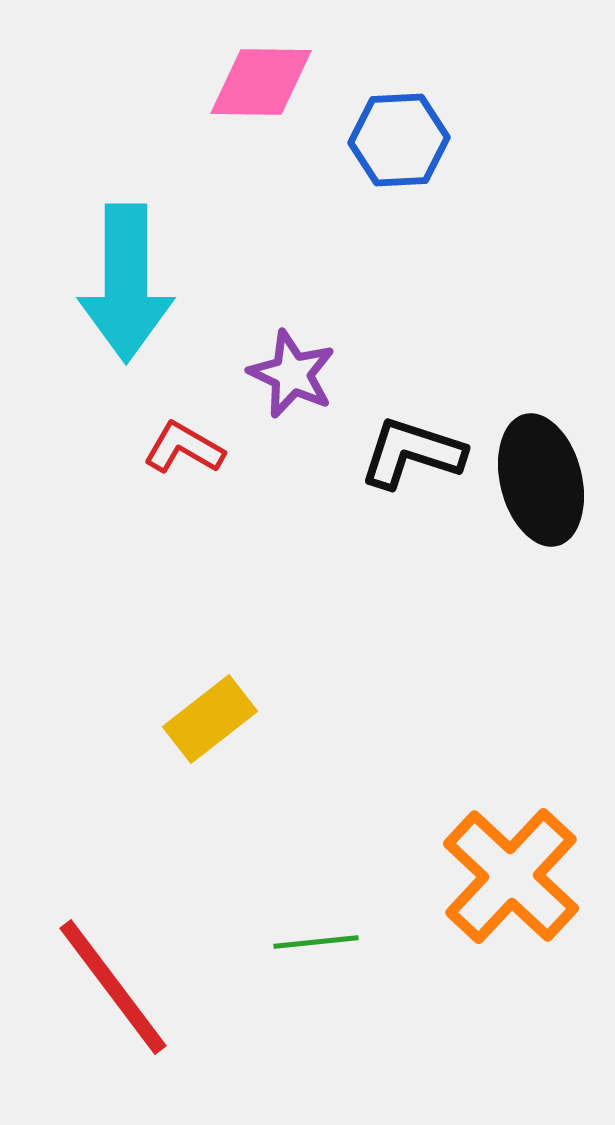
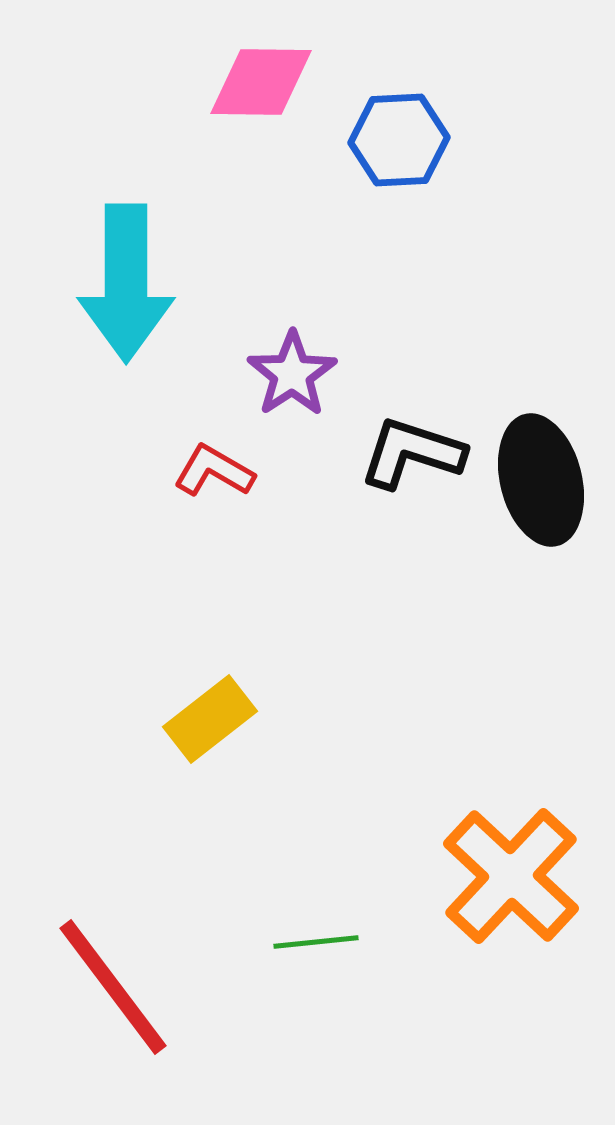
purple star: rotated 14 degrees clockwise
red L-shape: moved 30 px right, 23 px down
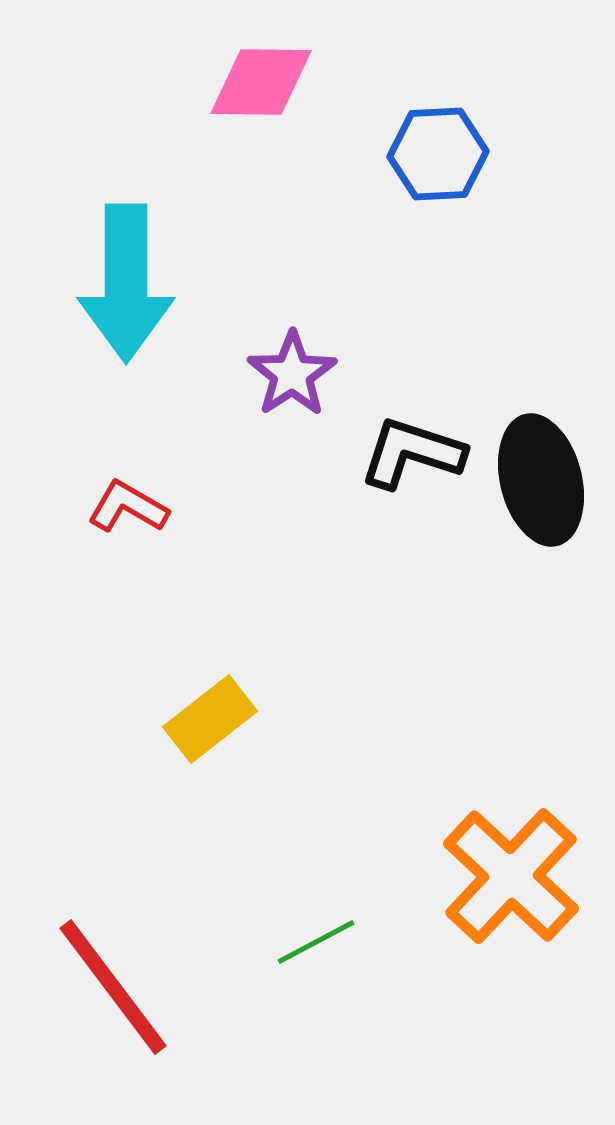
blue hexagon: moved 39 px right, 14 px down
red L-shape: moved 86 px left, 36 px down
green line: rotated 22 degrees counterclockwise
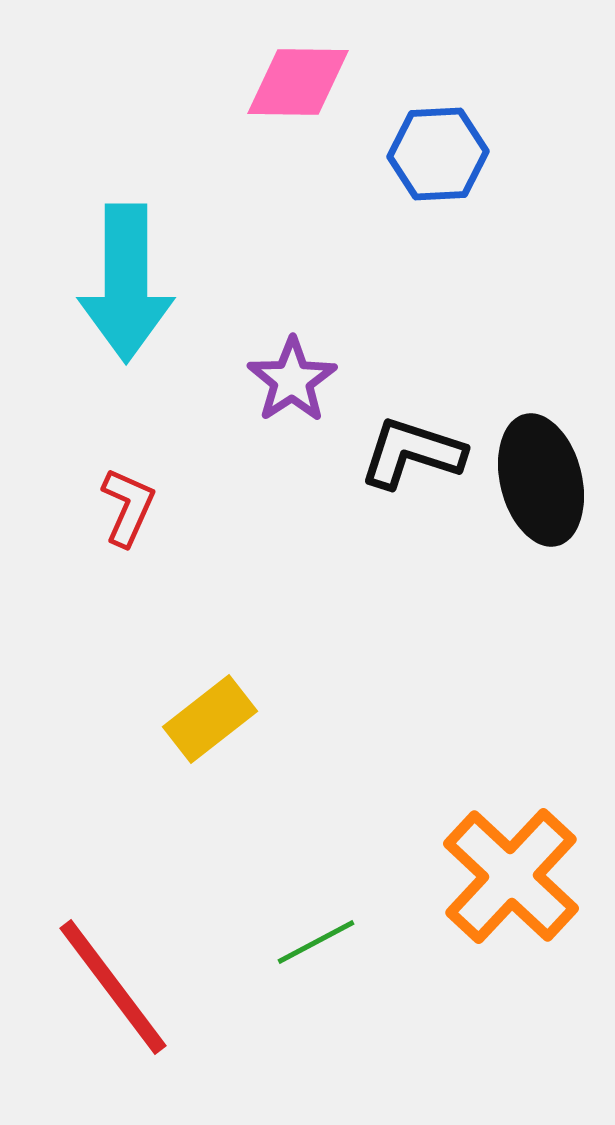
pink diamond: moved 37 px right
purple star: moved 6 px down
red L-shape: rotated 84 degrees clockwise
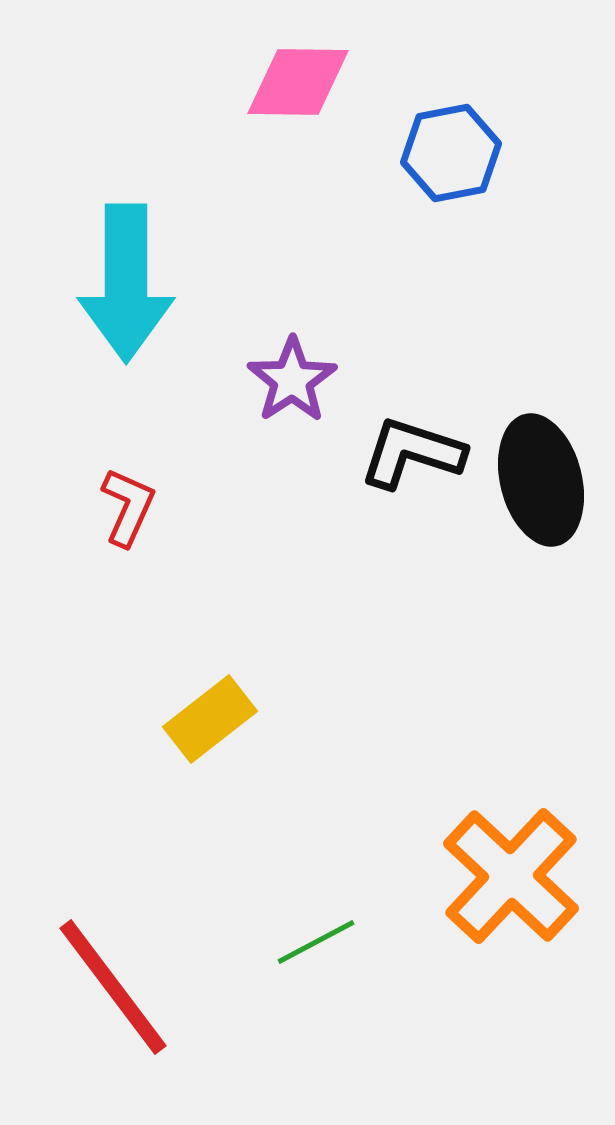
blue hexagon: moved 13 px right, 1 px up; rotated 8 degrees counterclockwise
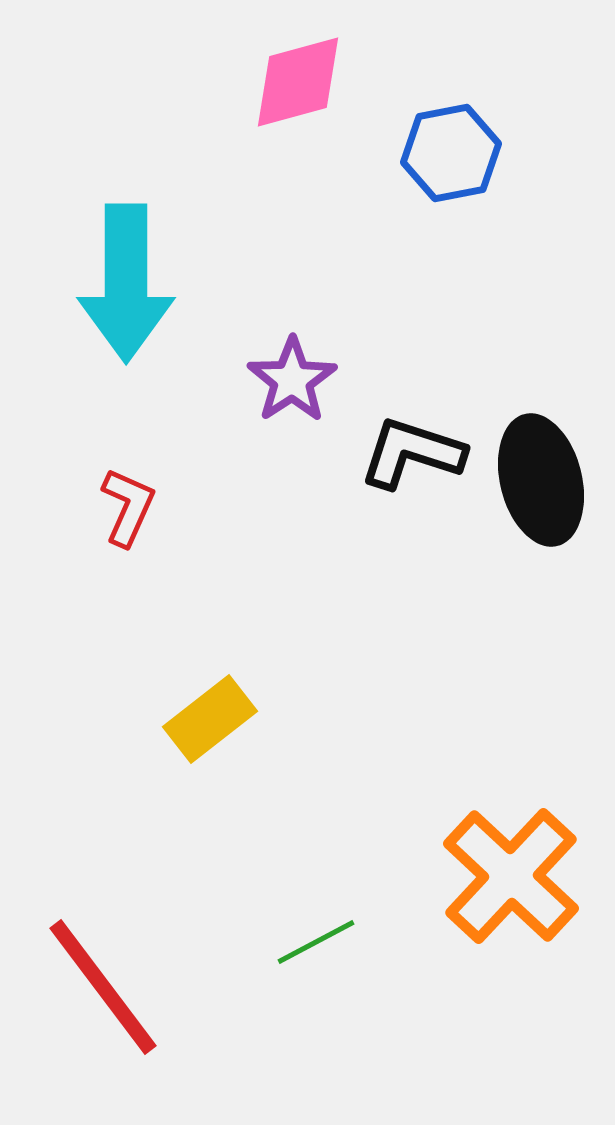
pink diamond: rotated 16 degrees counterclockwise
red line: moved 10 px left
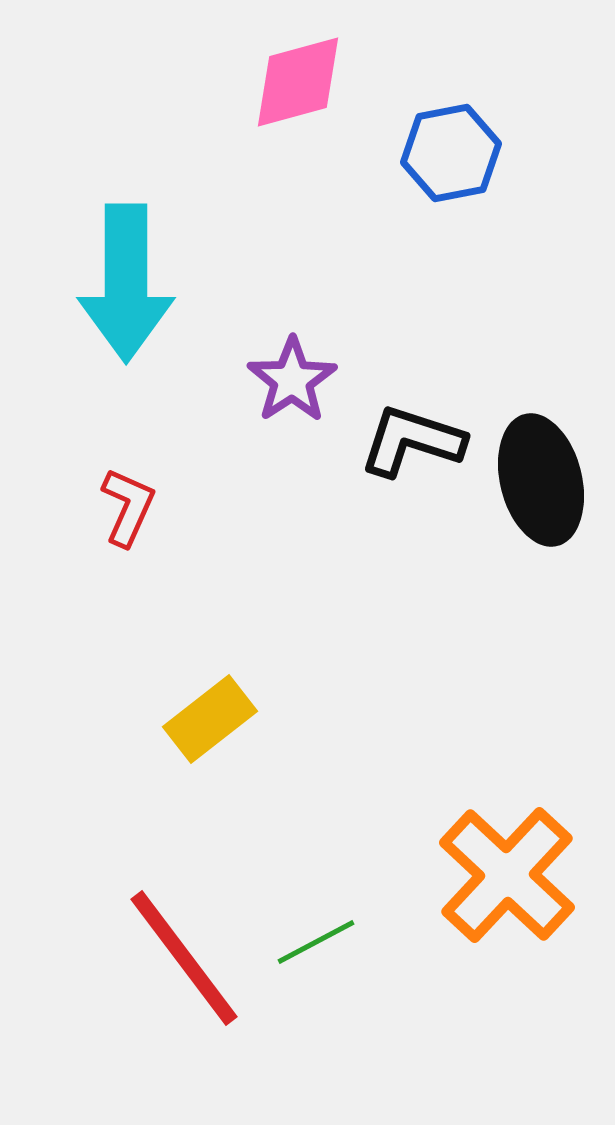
black L-shape: moved 12 px up
orange cross: moved 4 px left, 1 px up
red line: moved 81 px right, 29 px up
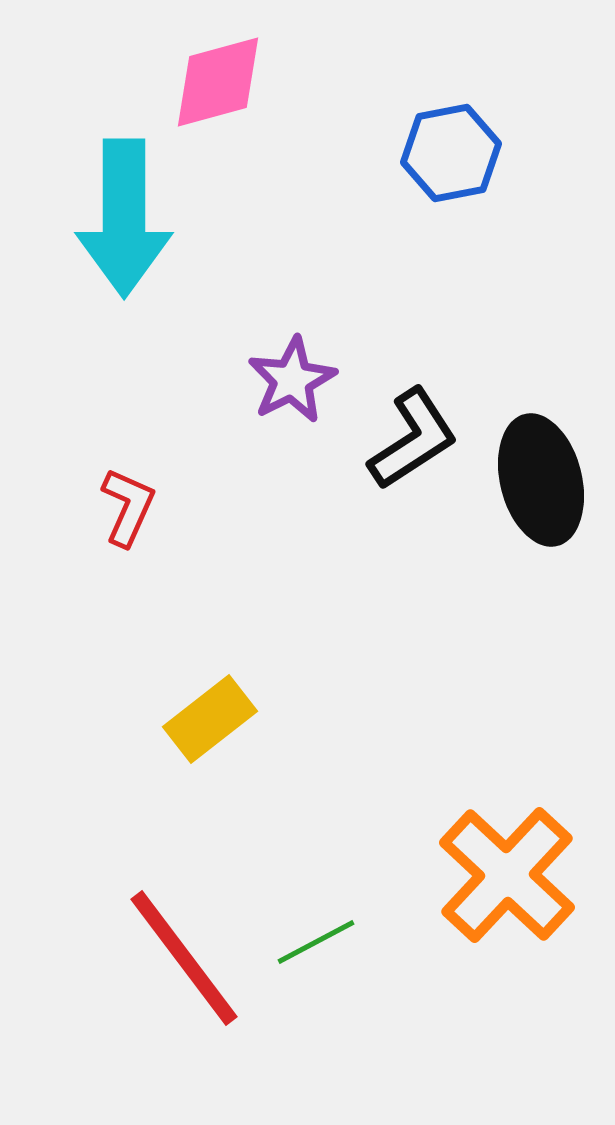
pink diamond: moved 80 px left
cyan arrow: moved 2 px left, 65 px up
purple star: rotated 6 degrees clockwise
black L-shape: moved 1 px right, 2 px up; rotated 129 degrees clockwise
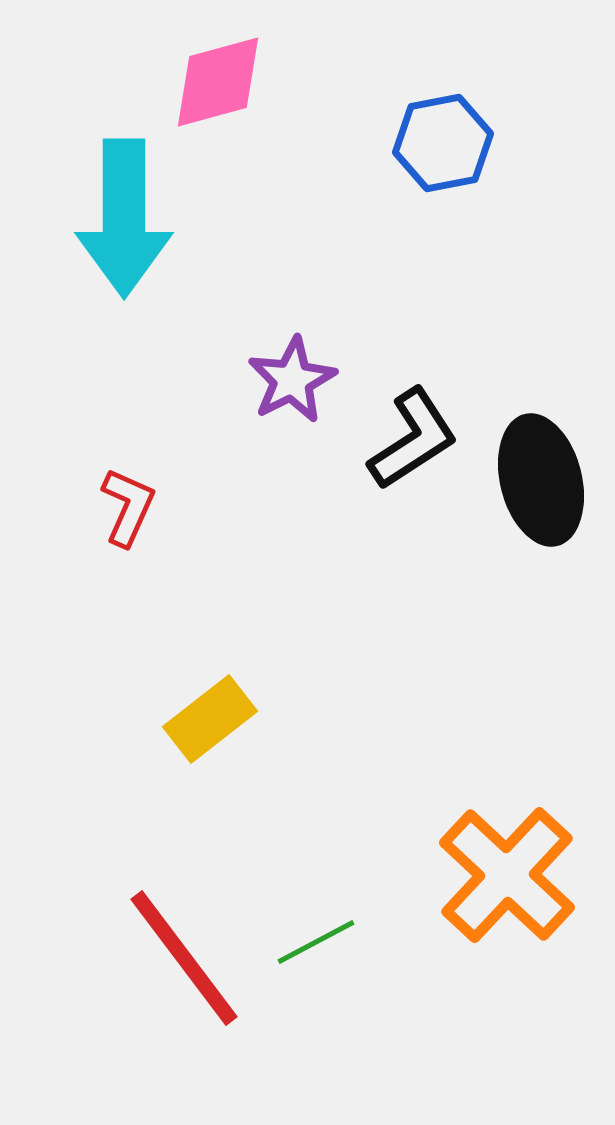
blue hexagon: moved 8 px left, 10 px up
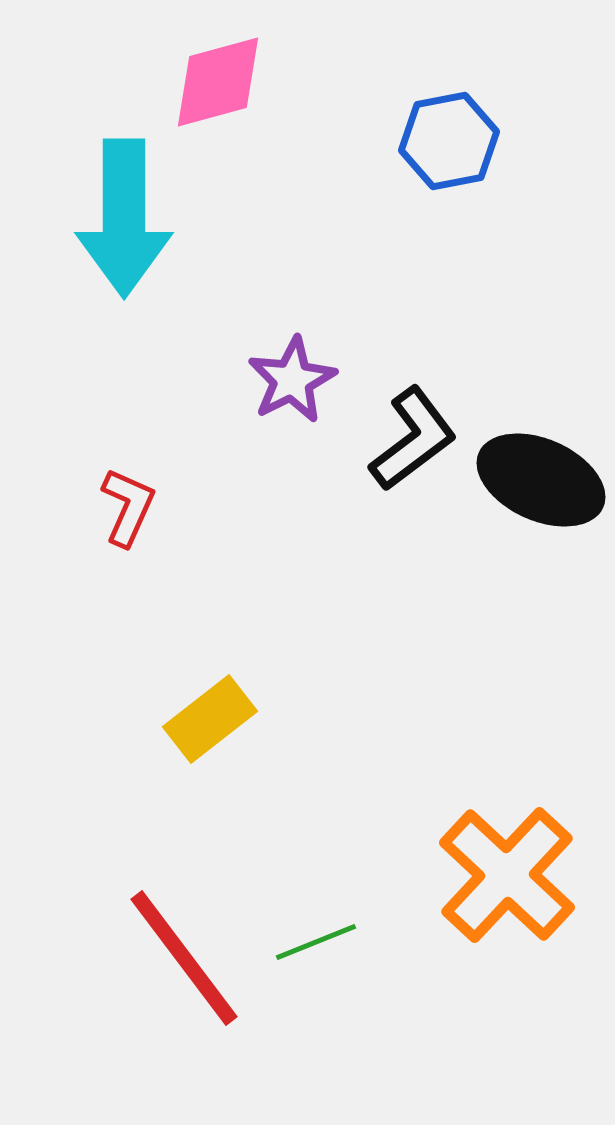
blue hexagon: moved 6 px right, 2 px up
black L-shape: rotated 4 degrees counterclockwise
black ellipse: rotated 52 degrees counterclockwise
green line: rotated 6 degrees clockwise
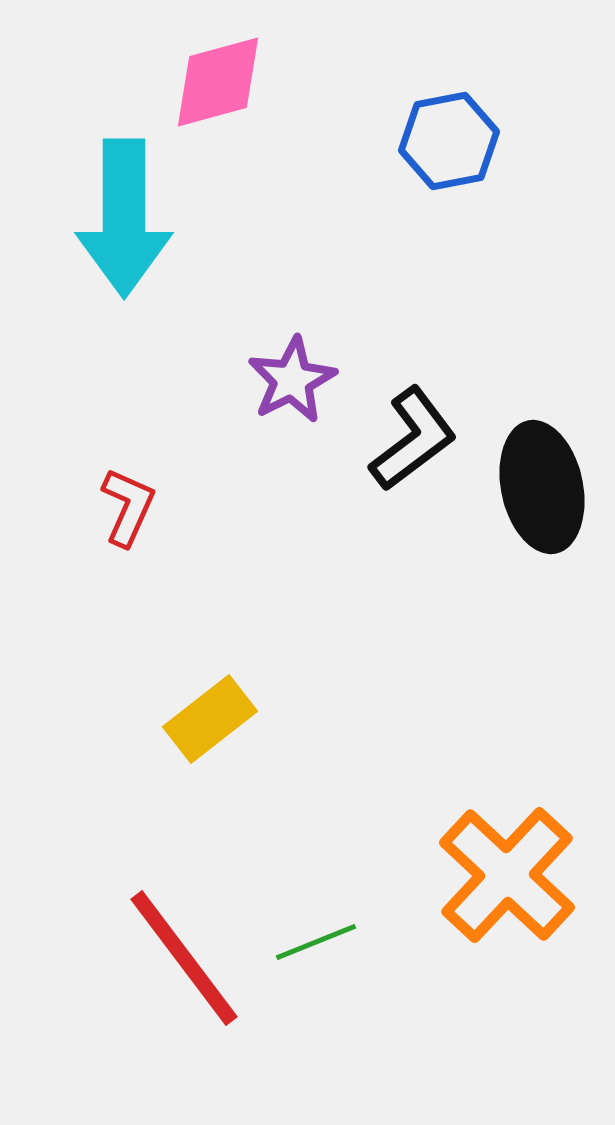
black ellipse: moved 1 px right, 7 px down; rotated 54 degrees clockwise
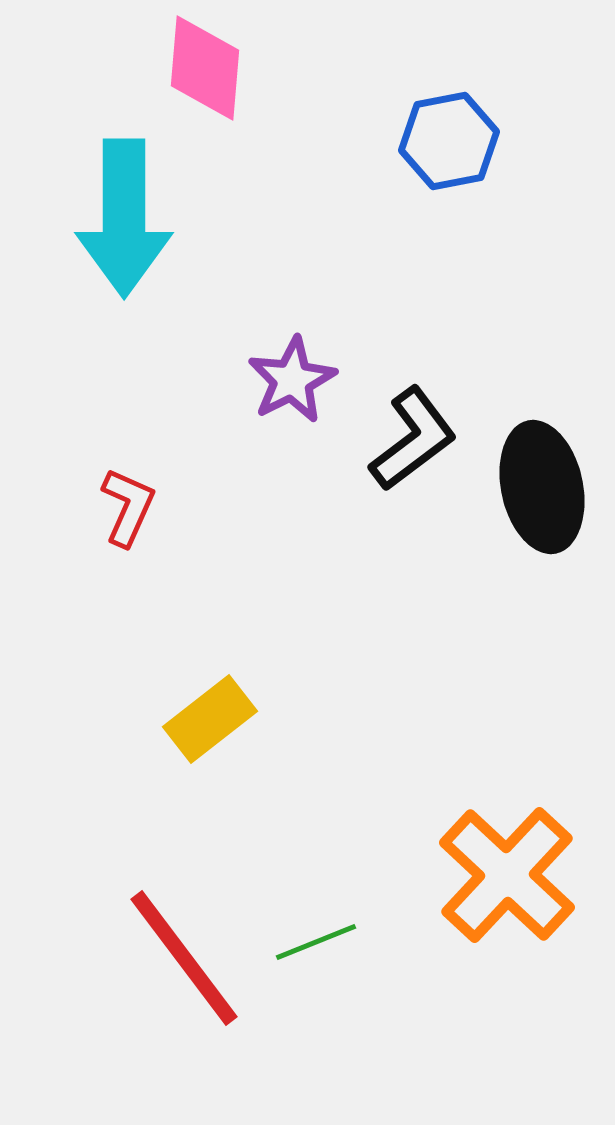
pink diamond: moved 13 px left, 14 px up; rotated 70 degrees counterclockwise
